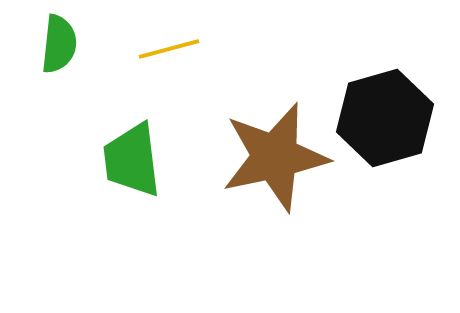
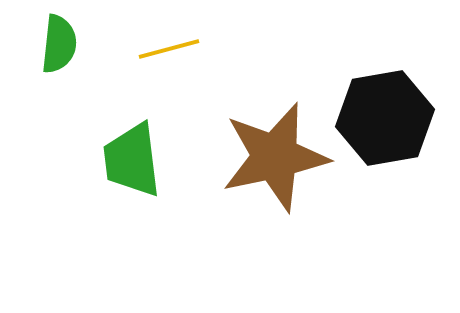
black hexagon: rotated 6 degrees clockwise
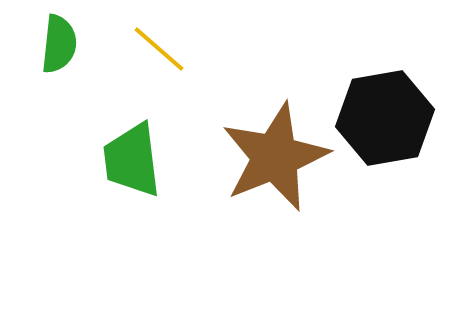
yellow line: moved 10 px left; rotated 56 degrees clockwise
brown star: rotated 10 degrees counterclockwise
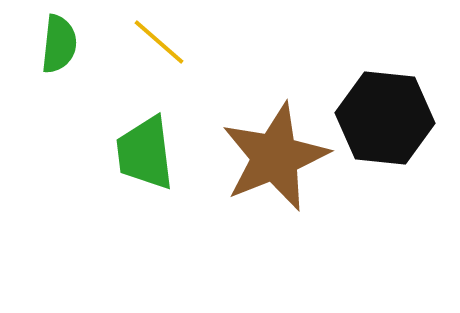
yellow line: moved 7 px up
black hexagon: rotated 16 degrees clockwise
green trapezoid: moved 13 px right, 7 px up
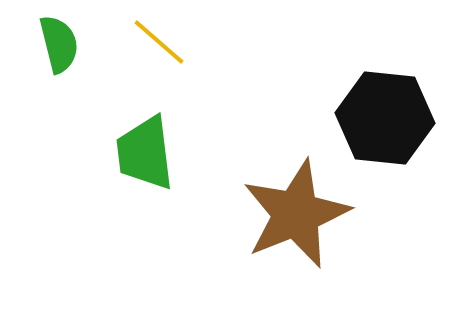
green semicircle: rotated 20 degrees counterclockwise
brown star: moved 21 px right, 57 px down
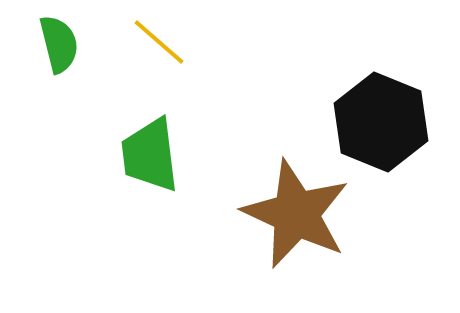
black hexagon: moved 4 px left, 4 px down; rotated 16 degrees clockwise
green trapezoid: moved 5 px right, 2 px down
brown star: rotated 25 degrees counterclockwise
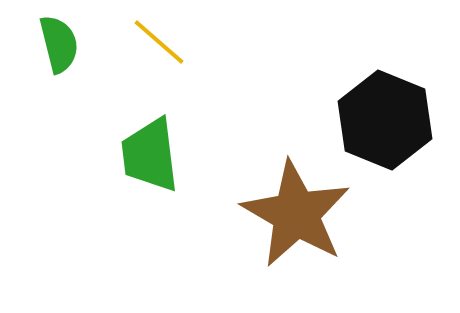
black hexagon: moved 4 px right, 2 px up
brown star: rotated 5 degrees clockwise
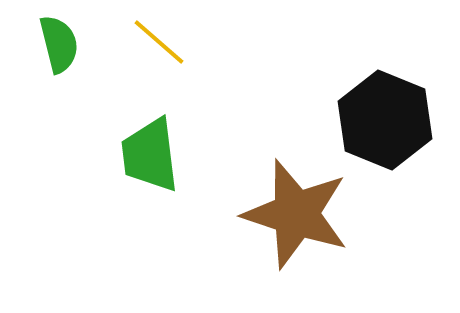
brown star: rotated 12 degrees counterclockwise
